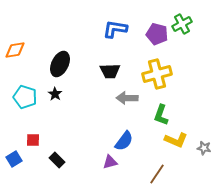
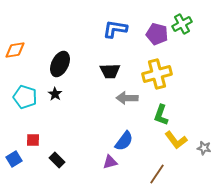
yellow L-shape: rotated 30 degrees clockwise
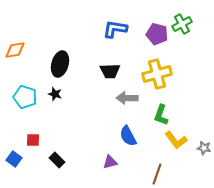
black ellipse: rotated 10 degrees counterclockwise
black star: rotated 16 degrees counterclockwise
blue semicircle: moved 4 px right, 5 px up; rotated 115 degrees clockwise
blue square: rotated 21 degrees counterclockwise
brown line: rotated 15 degrees counterclockwise
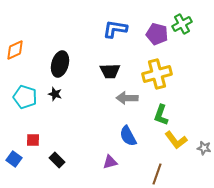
orange diamond: rotated 15 degrees counterclockwise
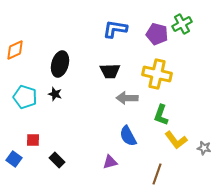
yellow cross: rotated 28 degrees clockwise
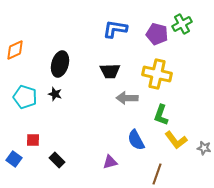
blue semicircle: moved 8 px right, 4 px down
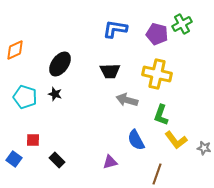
black ellipse: rotated 20 degrees clockwise
gray arrow: moved 2 px down; rotated 15 degrees clockwise
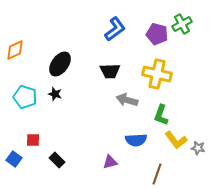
blue L-shape: rotated 135 degrees clockwise
blue semicircle: rotated 65 degrees counterclockwise
gray star: moved 6 px left
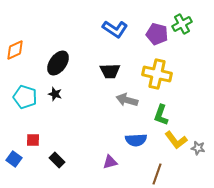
blue L-shape: rotated 70 degrees clockwise
black ellipse: moved 2 px left, 1 px up
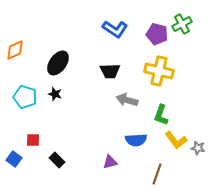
yellow cross: moved 2 px right, 3 px up
